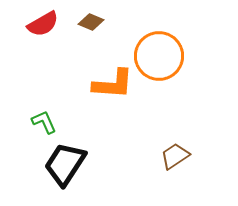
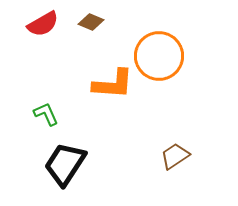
green L-shape: moved 2 px right, 8 px up
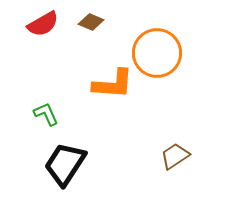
orange circle: moved 2 px left, 3 px up
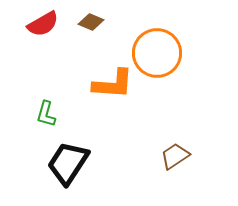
green L-shape: rotated 140 degrees counterclockwise
black trapezoid: moved 3 px right, 1 px up
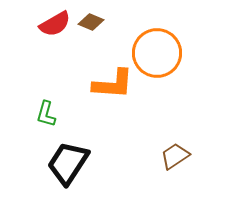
red semicircle: moved 12 px right
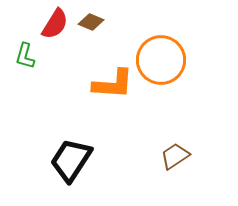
red semicircle: rotated 28 degrees counterclockwise
orange circle: moved 4 px right, 7 px down
green L-shape: moved 21 px left, 58 px up
black trapezoid: moved 3 px right, 3 px up
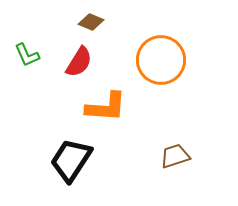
red semicircle: moved 24 px right, 38 px down
green L-shape: moved 2 px right, 1 px up; rotated 40 degrees counterclockwise
orange L-shape: moved 7 px left, 23 px down
brown trapezoid: rotated 16 degrees clockwise
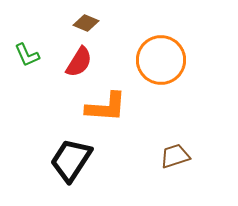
brown diamond: moved 5 px left, 1 px down
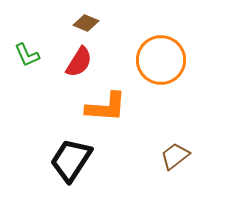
brown trapezoid: rotated 20 degrees counterclockwise
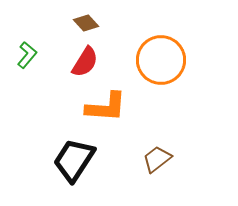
brown diamond: rotated 25 degrees clockwise
green L-shape: rotated 116 degrees counterclockwise
red semicircle: moved 6 px right
brown trapezoid: moved 18 px left, 3 px down
black trapezoid: moved 3 px right
